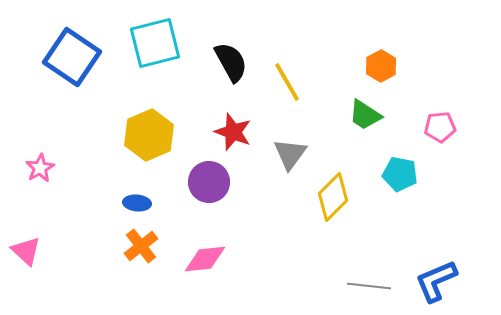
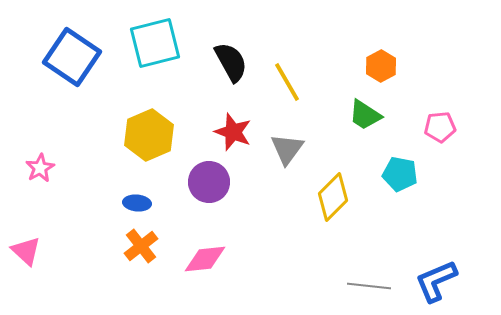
gray triangle: moved 3 px left, 5 px up
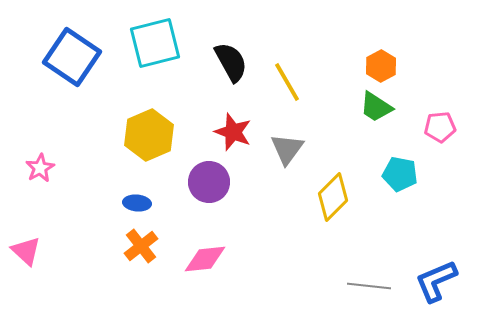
green trapezoid: moved 11 px right, 8 px up
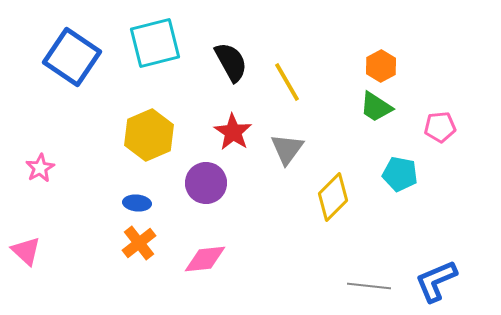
red star: rotated 12 degrees clockwise
purple circle: moved 3 px left, 1 px down
orange cross: moved 2 px left, 3 px up
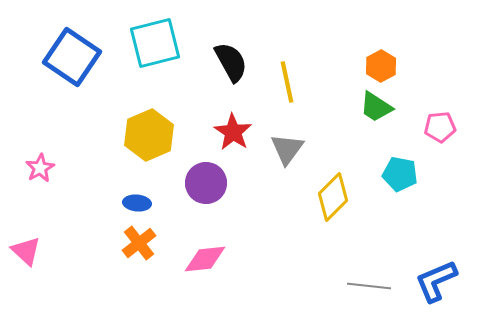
yellow line: rotated 18 degrees clockwise
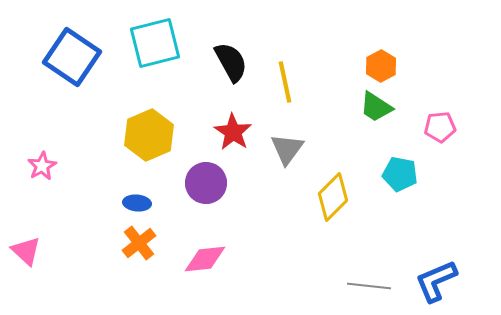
yellow line: moved 2 px left
pink star: moved 2 px right, 2 px up
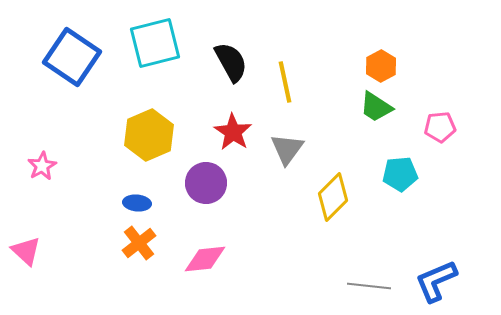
cyan pentagon: rotated 16 degrees counterclockwise
